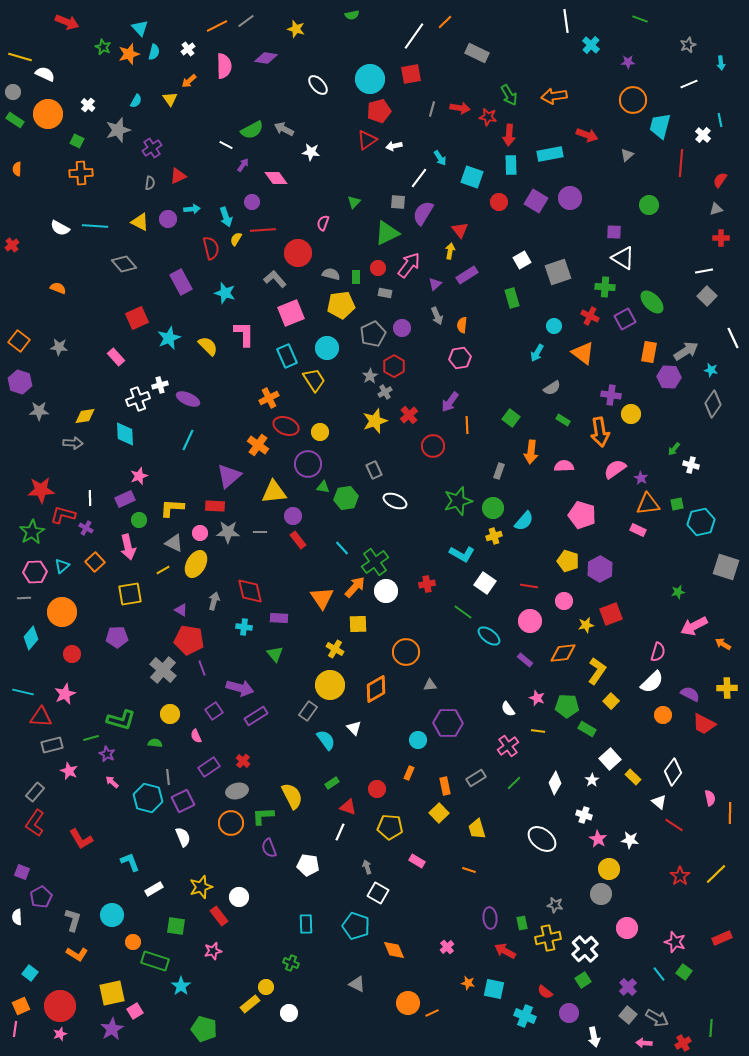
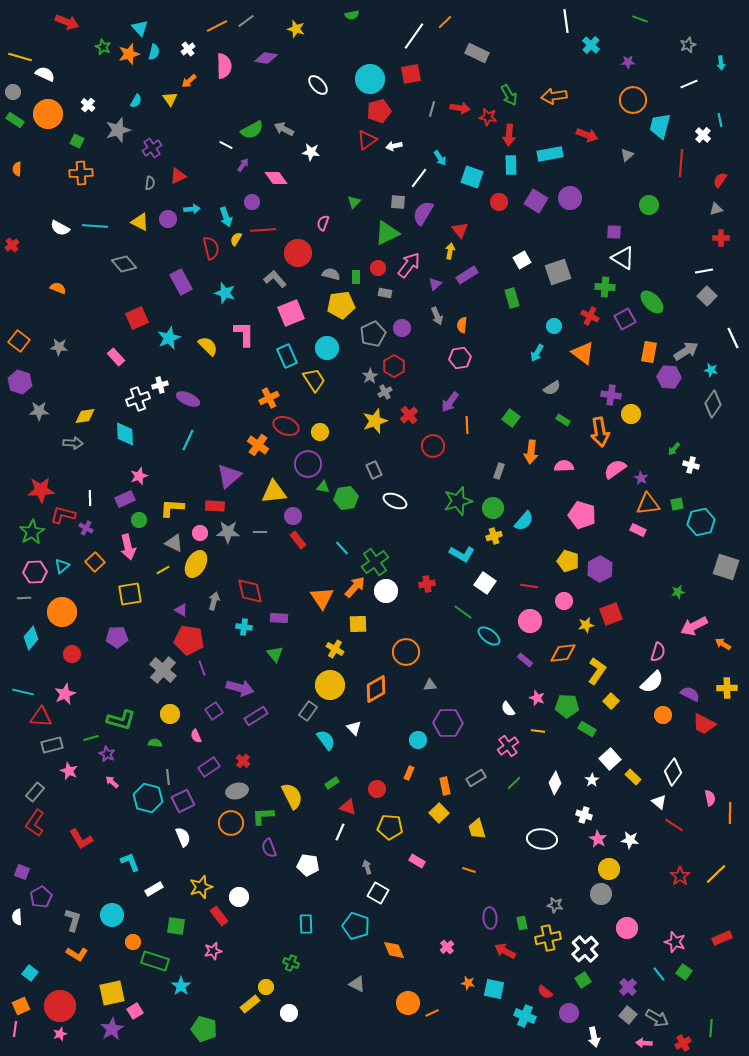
white ellipse at (542, 839): rotated 32 degrees counterclockwise
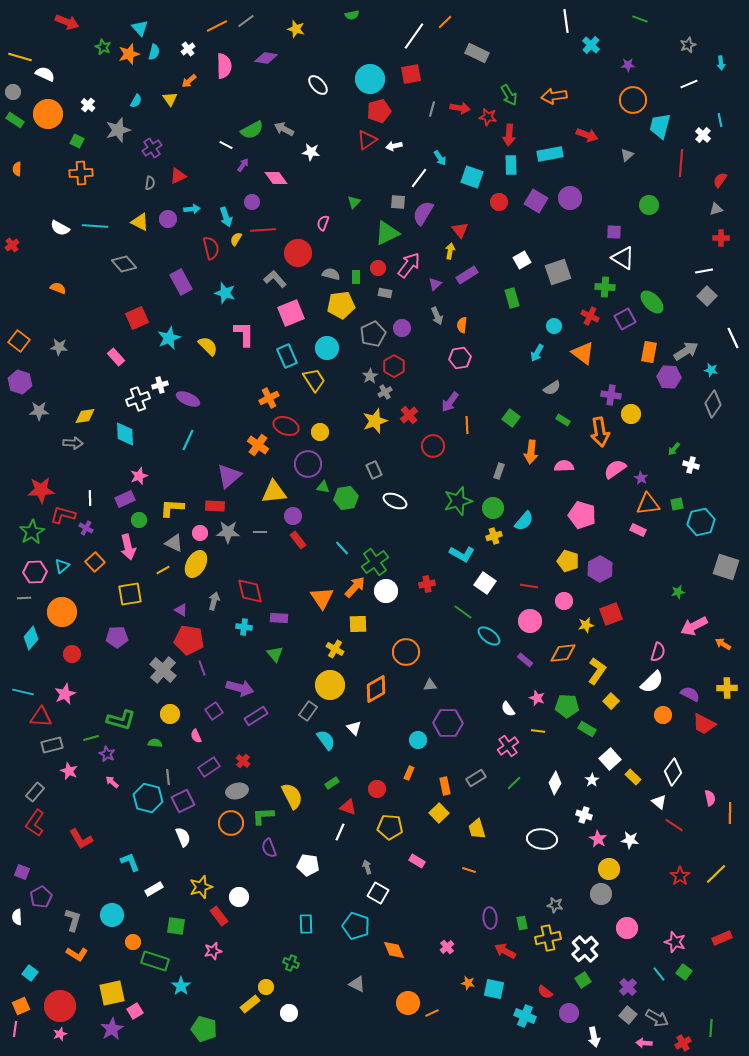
purple star at (628, 62): moved 3 px down
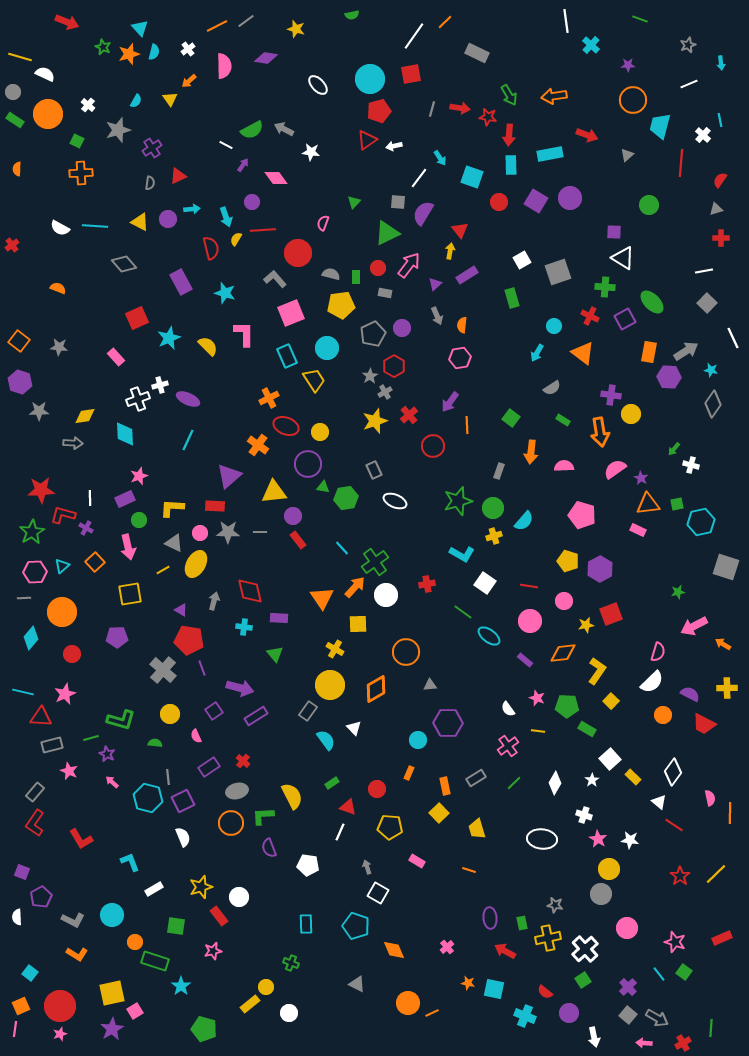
gray square at (707, 296): moved 7 px down
white circle at (386, 591): moved 4 px down
gray L-shape at (73, 920): rotated 100 degrees clockwise
orange circle at (133, 942): moved 2 px right
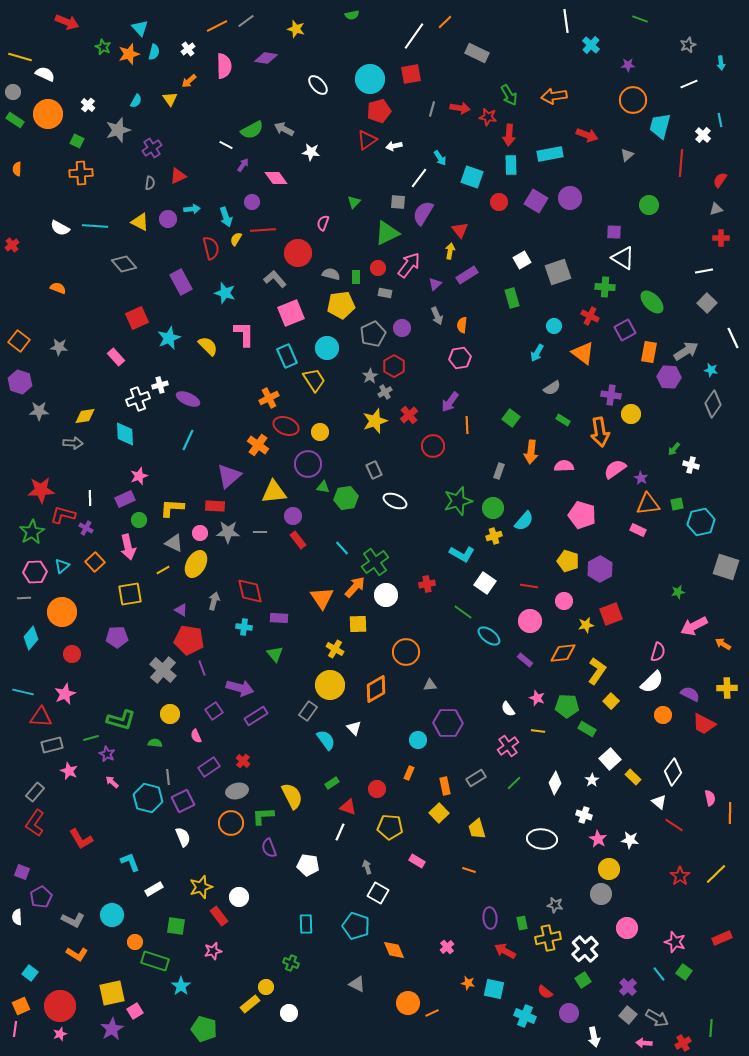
purple square at (625, 319): moved 11 px down
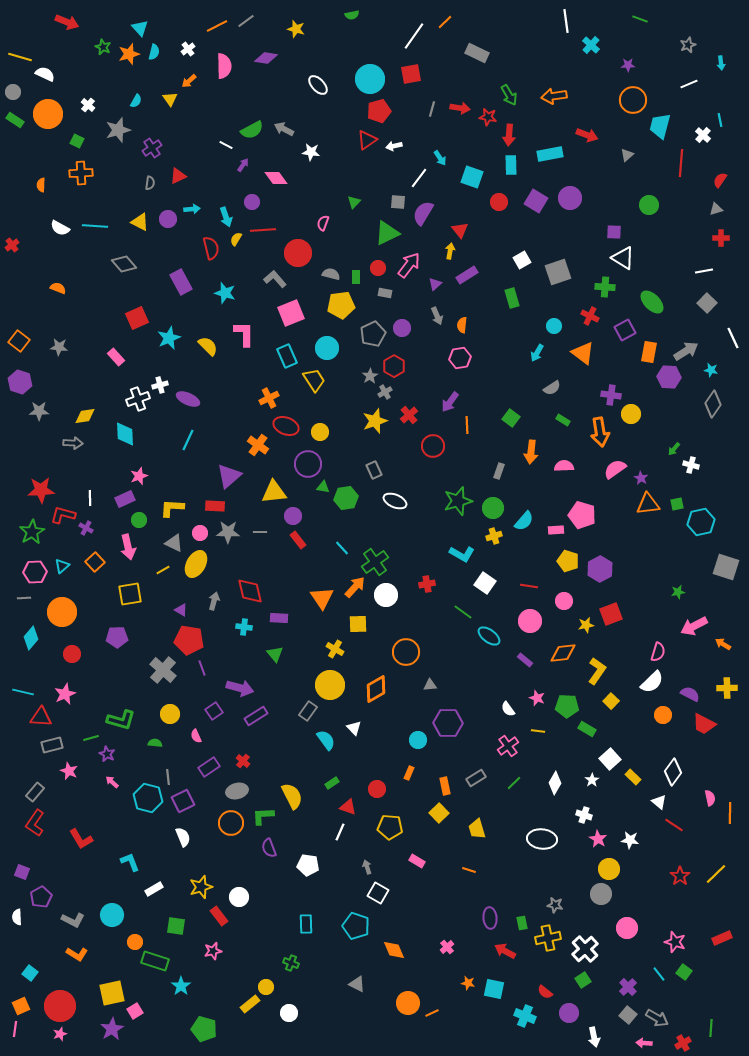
orange semicircle at (17, 169): moved 24 px right, 16 px down
pink rectangle at (638, 530): moved 82 px left; rotated 28 degrees counterclockwise
